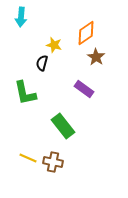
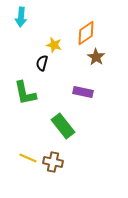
purple rectangle: moved 1 px left, 3 px down; rotated 24 degrees counterclockwise
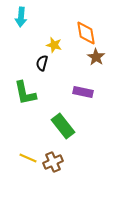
orange diamond: rotated 65 degrees counterclockwise
brown cross: rotated 36 degrees counterclockwise
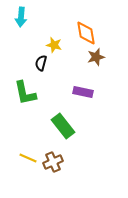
brown star: rotated 24 degrees clockwise
black semicircle: moved 1 px left
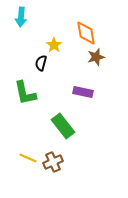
yellow star: rotated 21 degrees clockwise
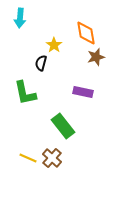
cyan arrow: moved 1 px left, 1 px down
brown cross: moved 1 px left, 4 px up; rotated 24 degrees counterclockwise
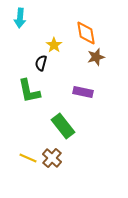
green L-shape: moved 4 px right, 2 px up
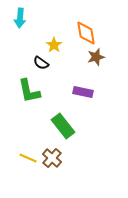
black semicircle: rotated 70 degrees counterclockwise
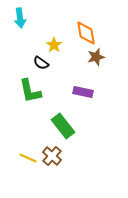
cyan arrow: rotated 12 degrees counterclockwise
green L-shape: moved 1 px right
brown cross: moved 2 px up
